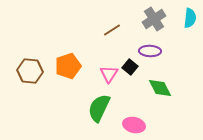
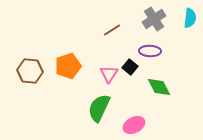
green diamond: moved 1 px left, 1 px up
pink ellipse: rotated 40 degrees counterclockwise
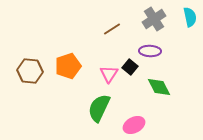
cyan semicircle: moved 1 px up; rotated 18 degrees counterclockwise
brown line: moved 1 px up
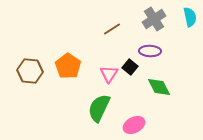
orange pentagon: rotated 20 degrees counterclockwise
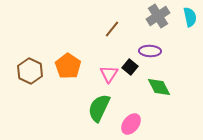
gray cross: moved 4 px right, 3 px up
brown line: rotated 18 degrees counterclockwise
brown hexagon: rotated 20 degrees clockwise
pink ellipse: moved 3 px left, 1 px up; rotated 25 degrees counterclockwise
